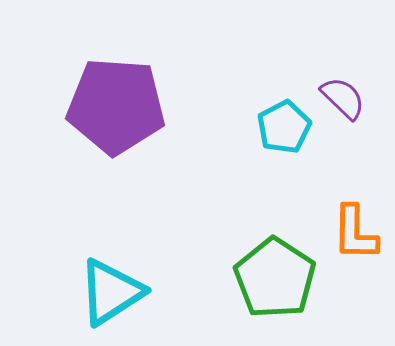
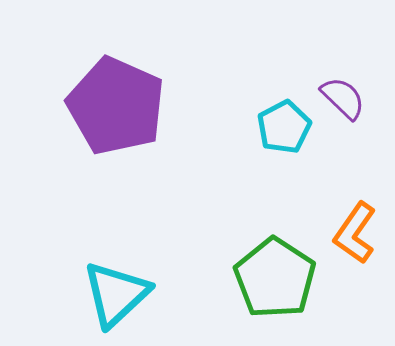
purple pentagon: rotated 20 degrees clockwise
orange L-shape: rotated 34 degrees clockwise
cyan triangle: moved 5 px right, 2 px down; rotated 10 degrees counterclockwise
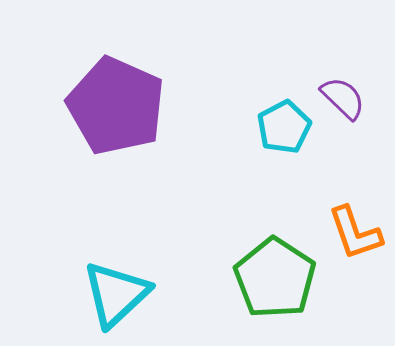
orange L-shape: rotated 54 degrees counterclockwise
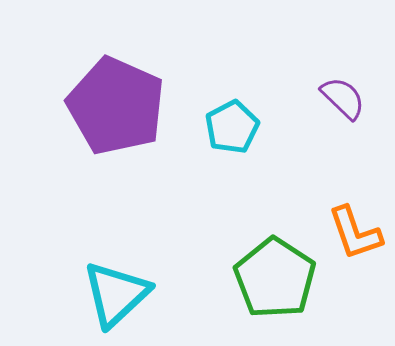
cyan pentagon: moved 52 px left
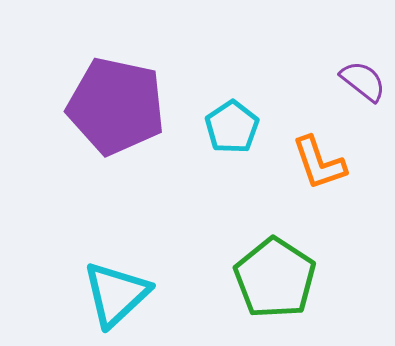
purple semicircle: moved 20 px right, 17 px up; rotated 6 degrees counterclockwise
purple pentagon: rotated 12 degrees counterclockwise
cyan pentagon: rotated 6 degrees counterclockwise
orange L-shape: moved 36 px left, 70 px up
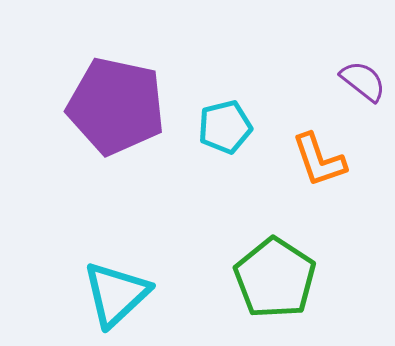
cyan pentagon: moved 7 px left; rotated 20 degrees clockwise
orange L-shape: moved 3 px up
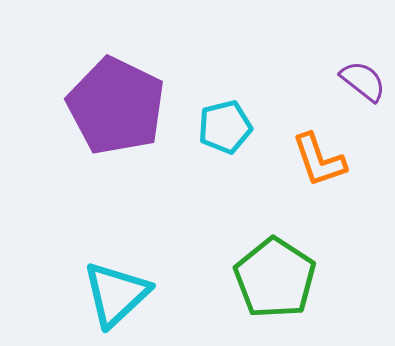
purple pentagon: rotated 14 degrees clockwise
